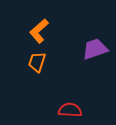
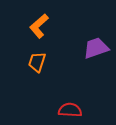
orange L-shape: moved 5 px up
purple trapezoid: moved 1 px right, 1 px up
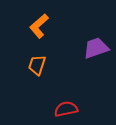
orange trapezoid: moved 3 px down
red semicircle: moved 4 px left, 1 px up; rotated 15 degrees counterclockwise
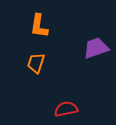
orange L-shape: rotated 40 degrees counterclockwise
orange trapezoid: moved 1 px left, 2 px up
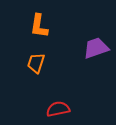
red semicircle: moved 8 px left
